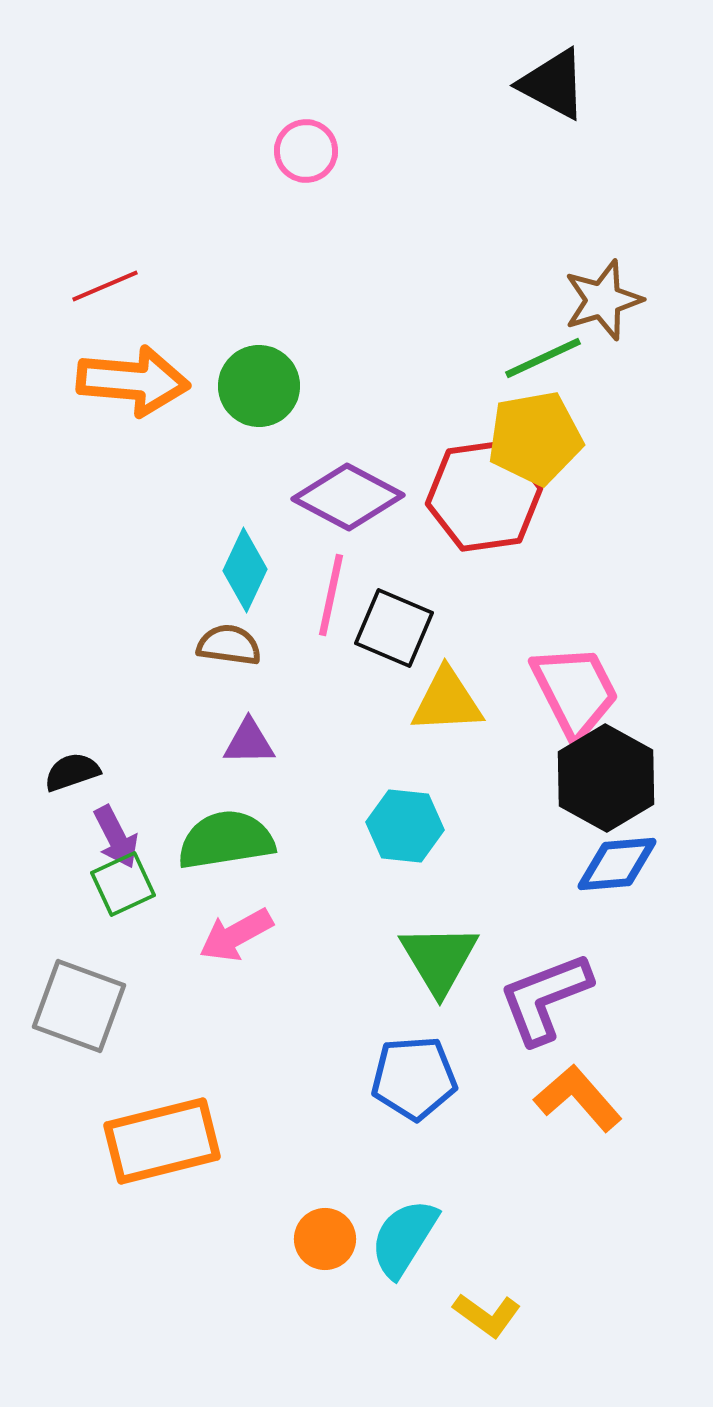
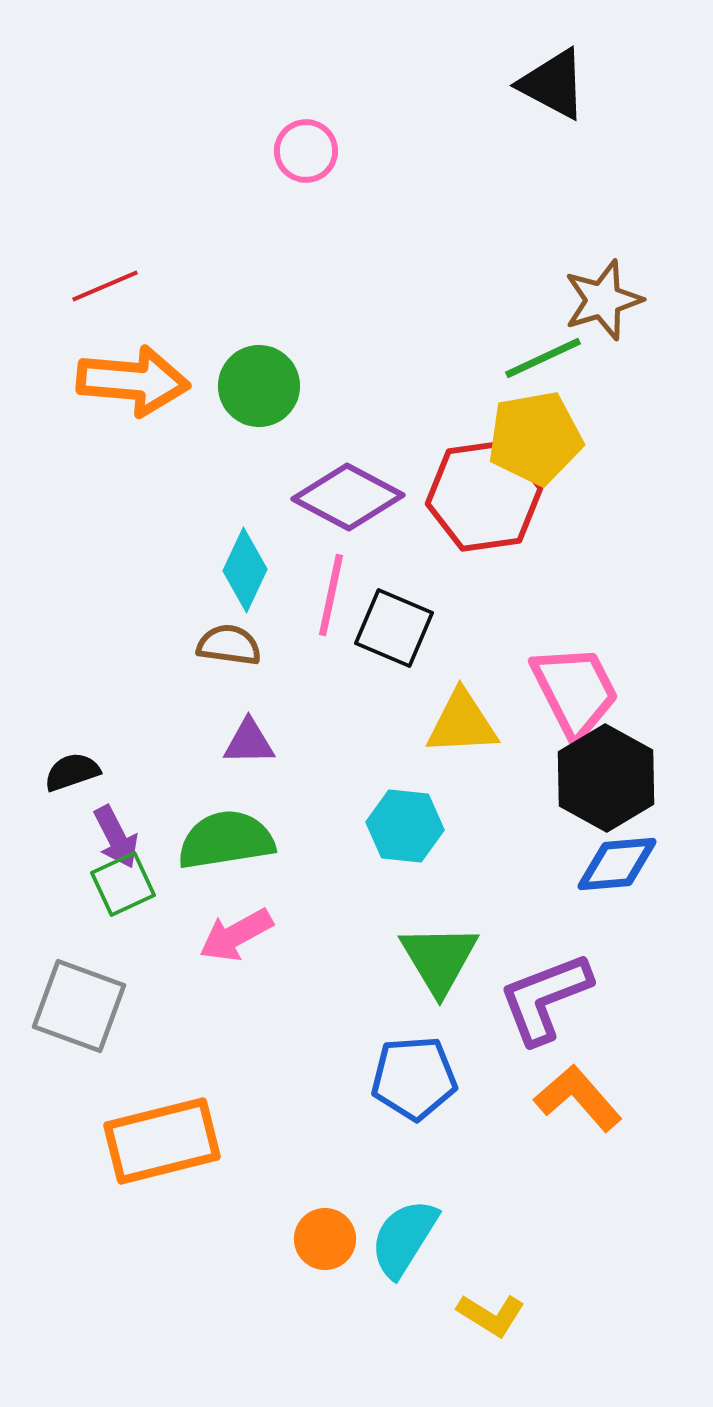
yellow triangle: moved 15 px right, 22 px down
yellow L-shape: moved 4 px right; rotated 4 degrees counterclockwise
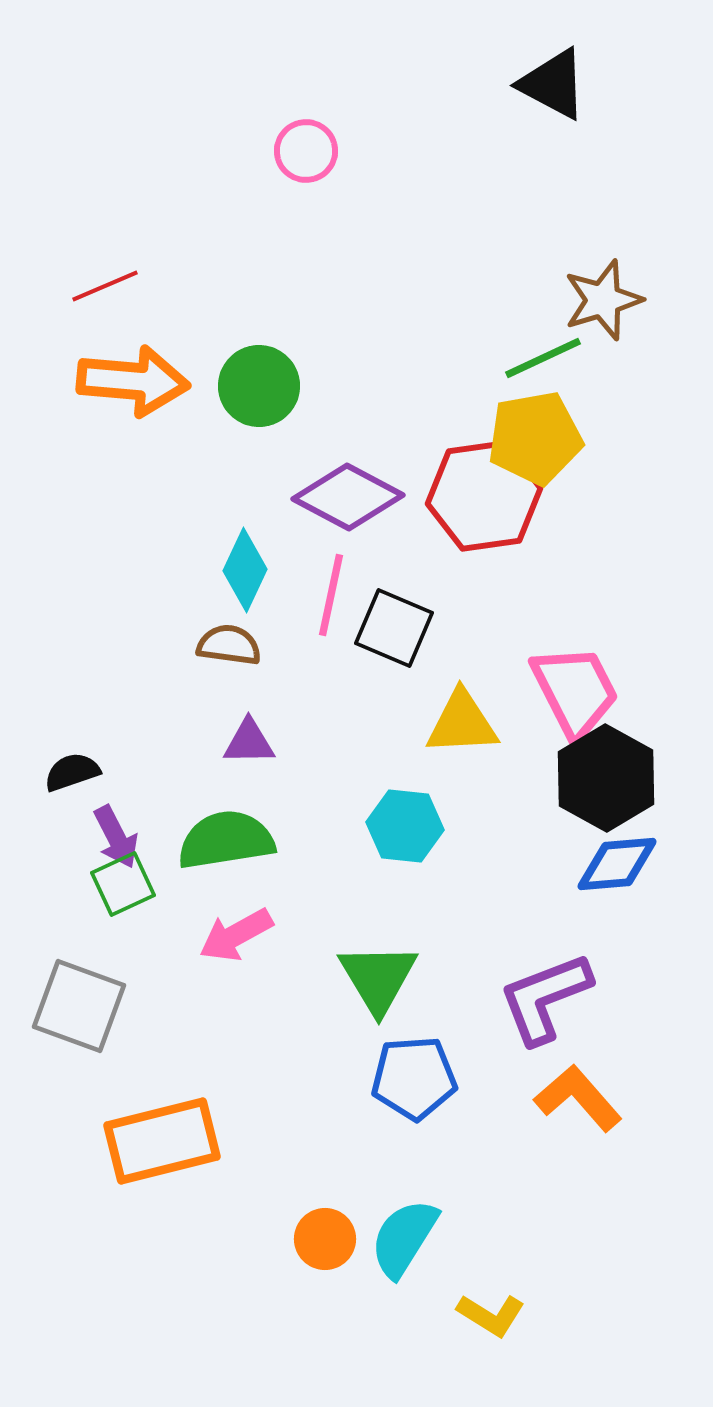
green triangle: moved 61 px left, 19 px down
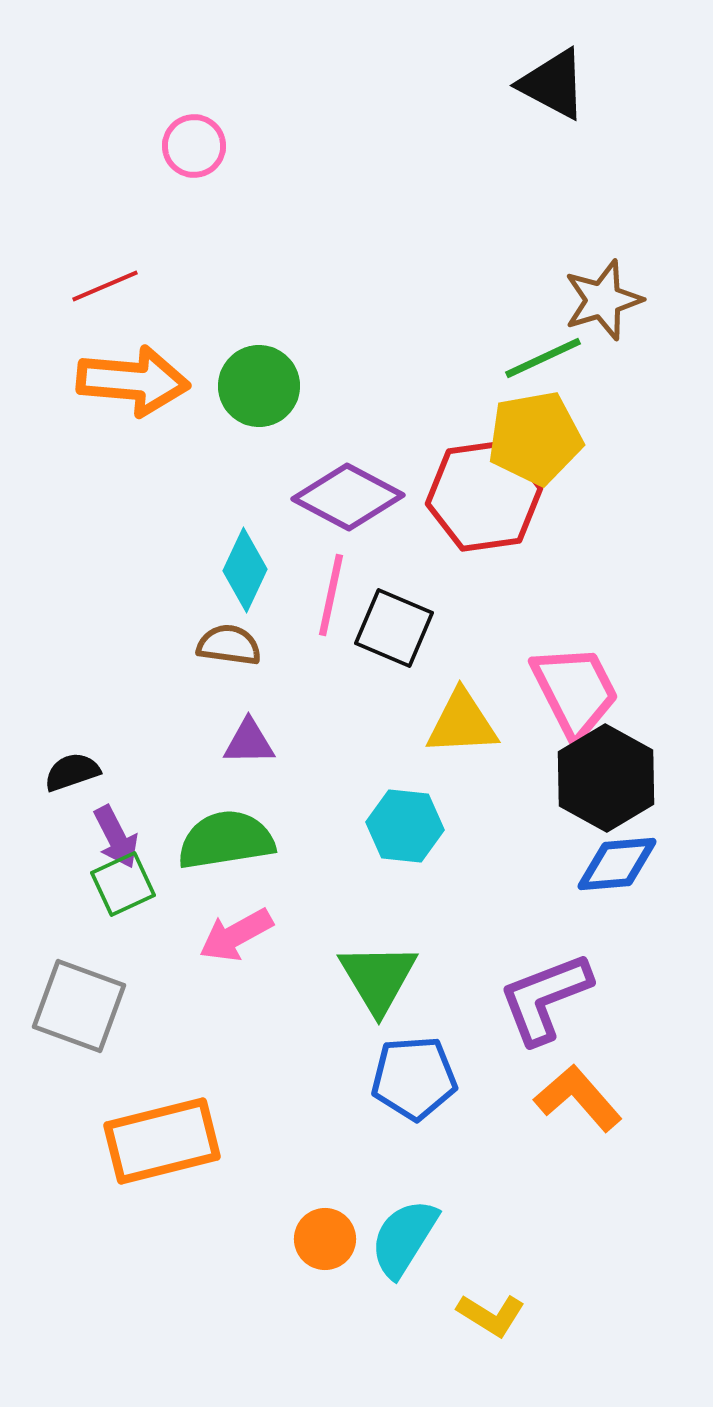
pink circle: moved 112 px left, 5 px up
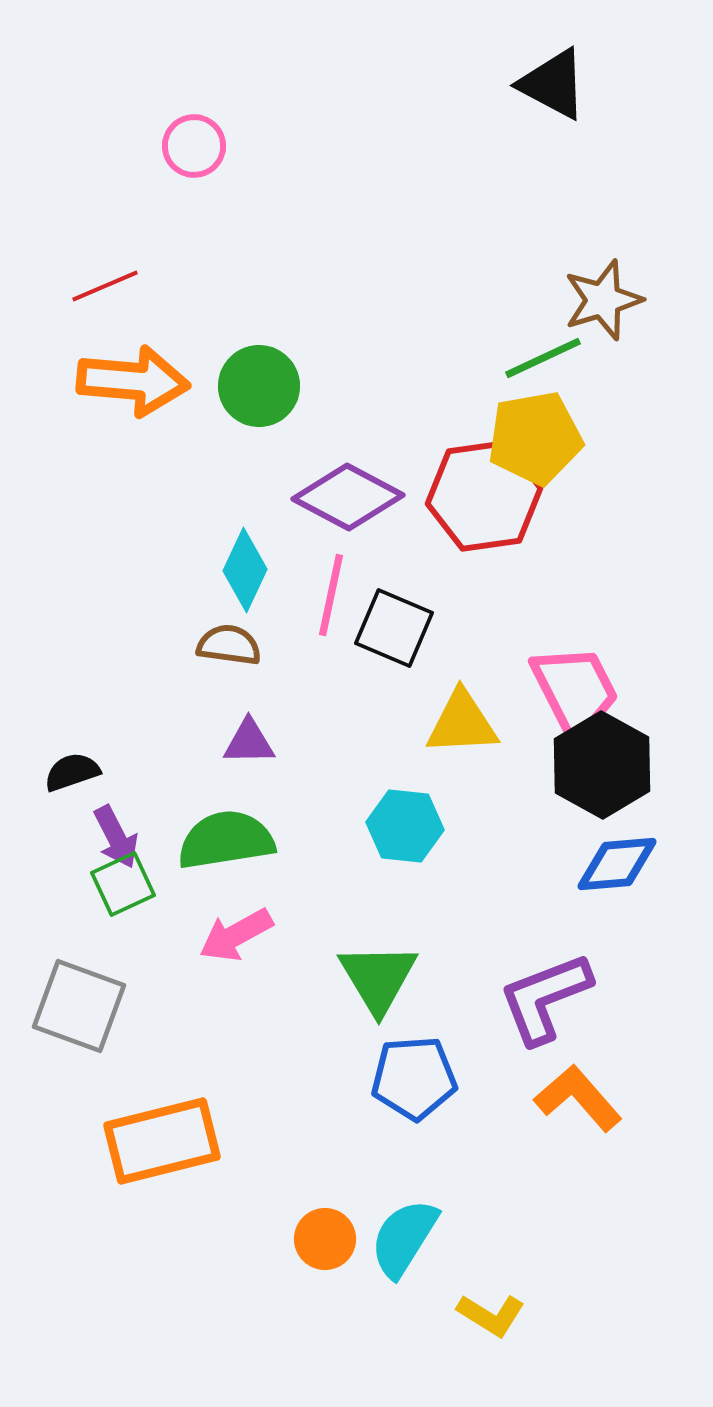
black hexagon: moved 4 px left, 13 px up
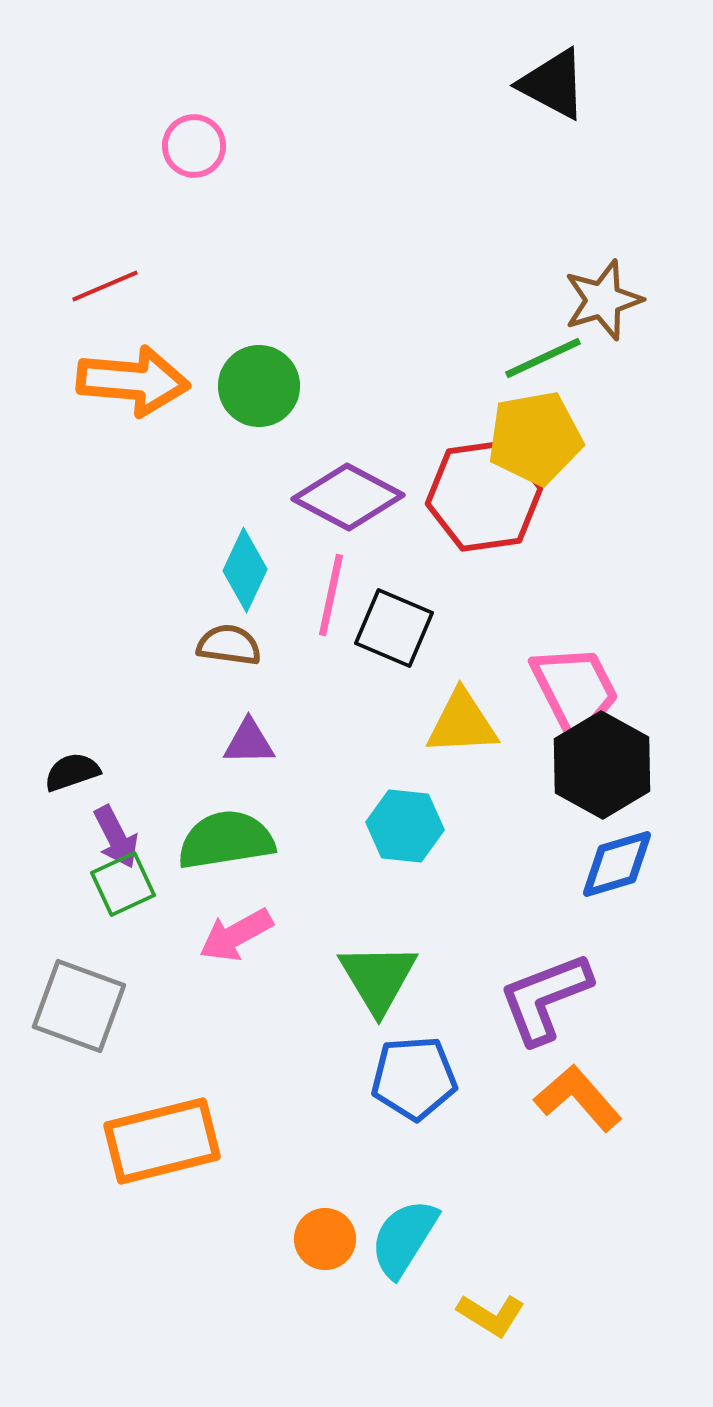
blue diamond: rotated 12 degrees counterclockwise
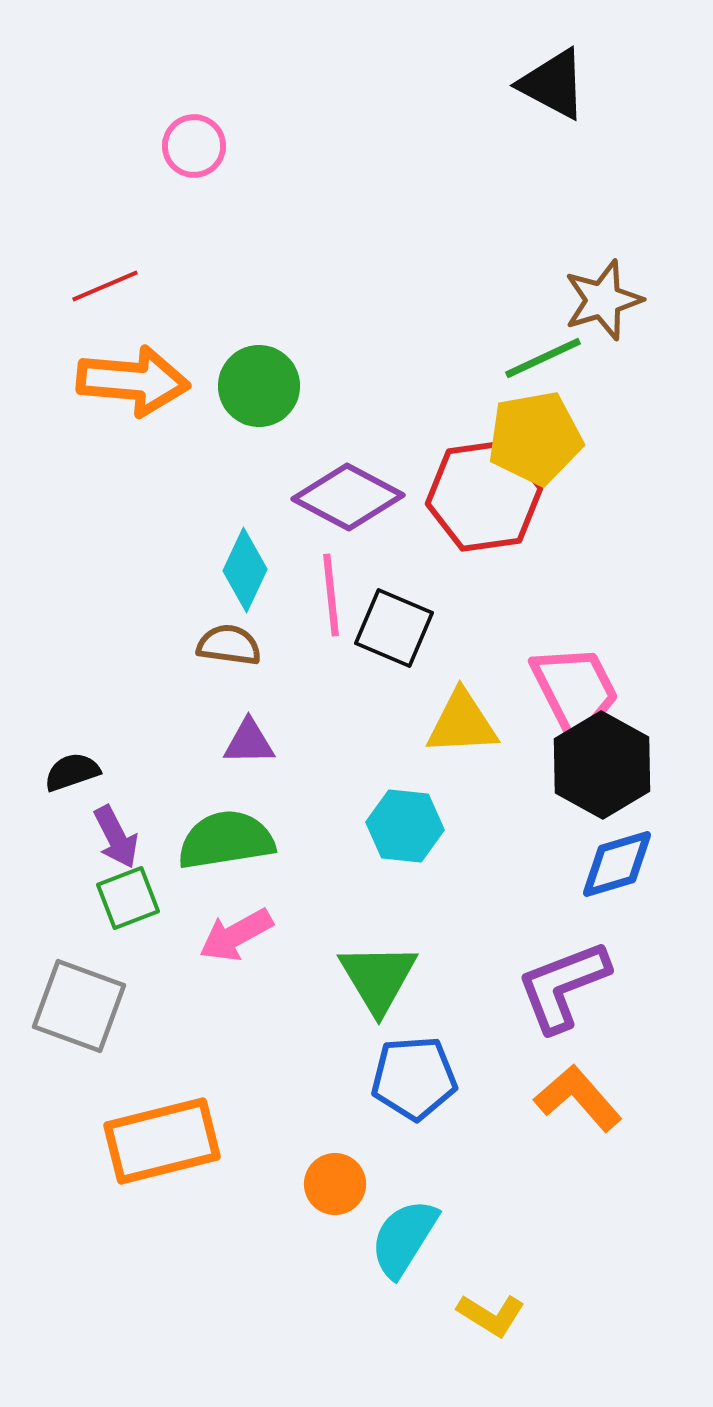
pink line: rotated 18 degrees counterclockwise
green square: moved 5 px right, 14 px down; rotated 4 degrees clockwise
purple L-shape: moved 18 px right, 12 px up
orange circle: moved 10 px right, 55 px up
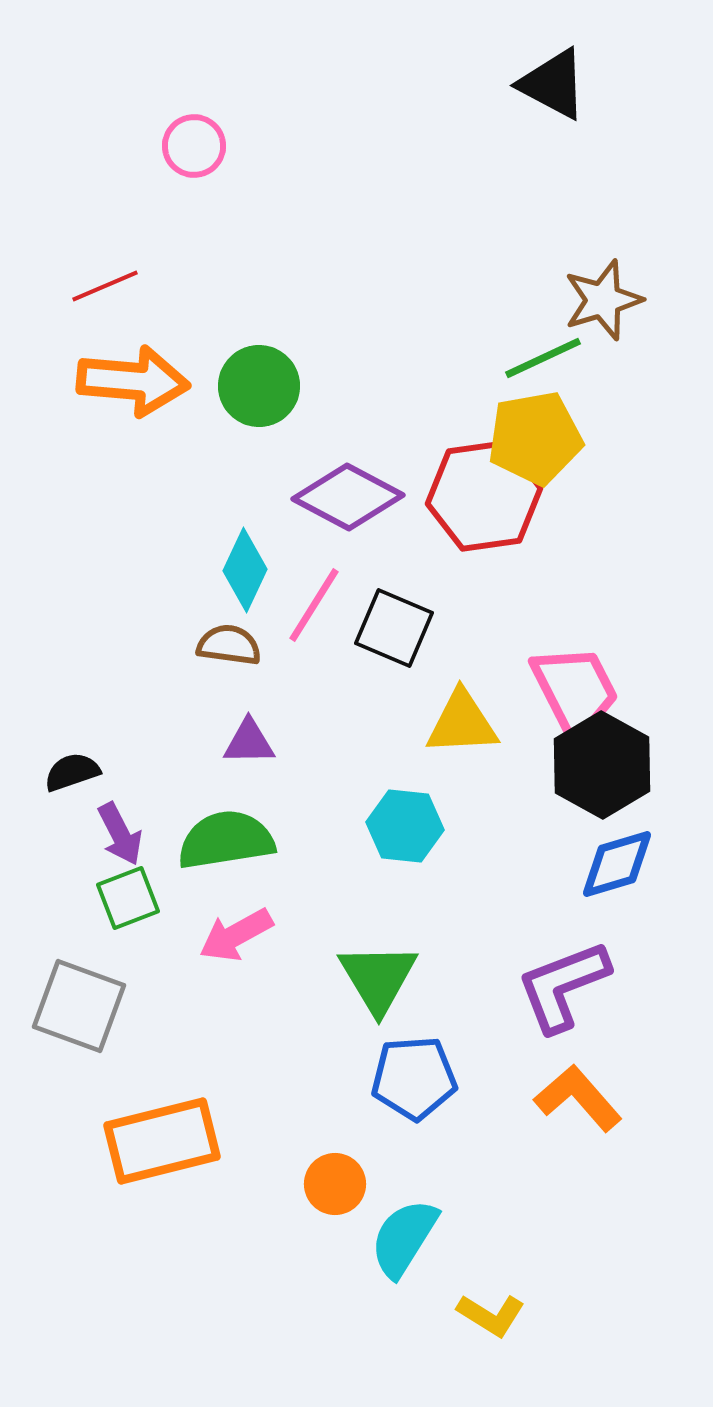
pink line: moved 17 px left, 10 px down; rotated 38 degrees clockwise
purple arrow: moved 4 px right, 3 px up
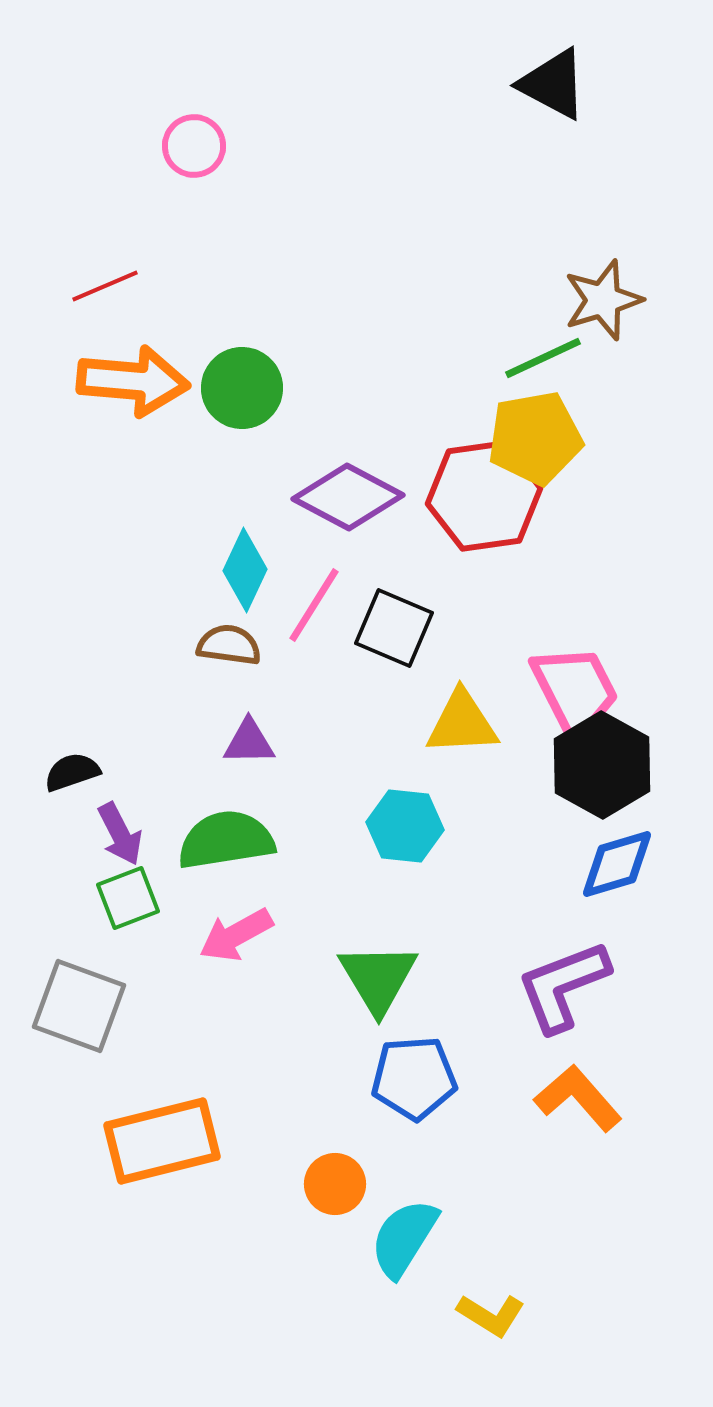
green circle: moved 17 px left, 2 px down
